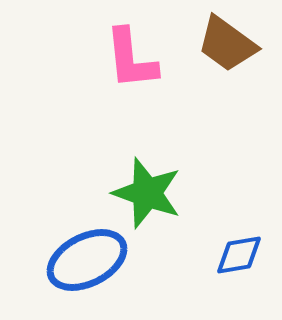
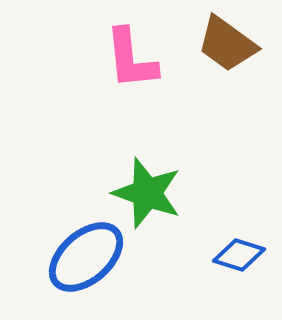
blue diamond: rotated 27 degrees clockwise
blue ellipse: moved 1 px left, 3 px up; rotated 14 degrees counterclockwise
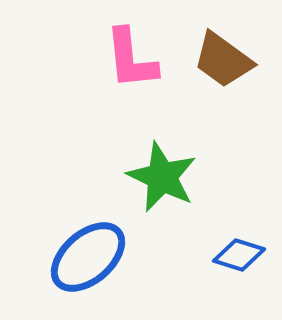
brown trapezoid: moved 4 px left, 16 px down
green star: moved 15 px right, 16 px up; rotated 6 degrees clockwise
blue ellipse: moved 2 px right
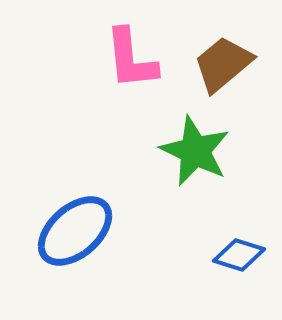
brown trapezoid: moved 4 px down; rotated 104 degrees clockwise
green star: moved 33 px right, 26 px up
blue ellipse: moved 13 px left, 26 px up
